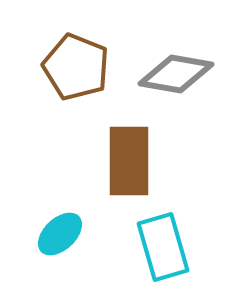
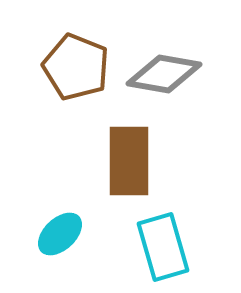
gray diamond: moved 12 px left
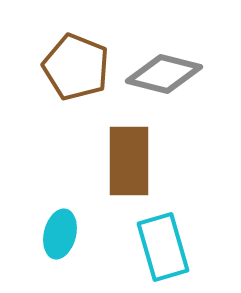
gray diamond: rotated 4 degrees clockwise
cyan ellipse: rotated 33 degrees counterclockwise
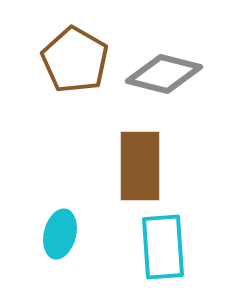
brown pentagon: moved 1 px left, 7 px up; rotated 8 degrees clockwise
brown rectangle: moved 11 px right, 5 px down
cyan rectangle: rotated 12 degrees clockwise
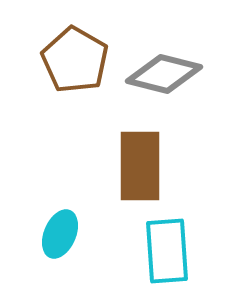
cyan ellipse: rotated 9 degrees clockwise
cyan rectangle: moved 4 px right, 4 px down
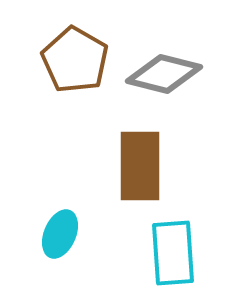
cyan rectangle: moved 6 px right, 2 px down
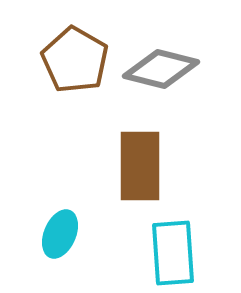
gray diamond: moved 3 px left, 5 px up
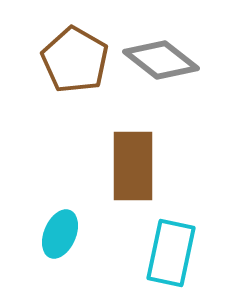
gray diamond: moved 9 px up; rotated 24 degrees clockwise
brown rectangle: moved 7 px left
cyan rectangle: moved 2 px left; rotated 16 degrees clockwise
